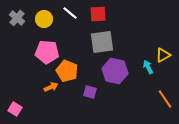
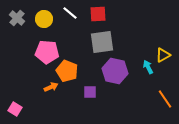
purple square: rotated 16 degrees counterclockwise
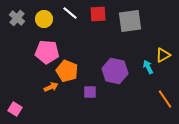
gray square: moved 28 px right, 21 px up
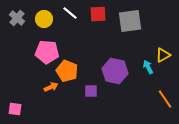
purple square: moved 1 px right, 1 px up
pink square: rotated 24 degrees counterclockwise
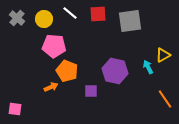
pink pentagon: moved 7 px right, 6 px up
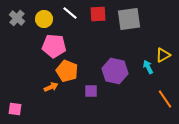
gray square: moved 1 px left, 2 px up
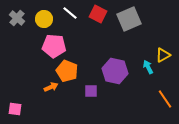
red square: rotated 30 degrees clockwise
gray square: rotated 15 degrees counterclockwise
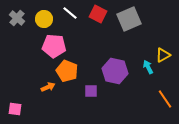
orange arrow: moved 3 px left
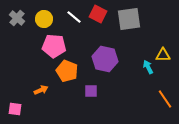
white line: moved 4 px right, 4 px down
gray square: rotated 15 degrees clockwise
yellow triangle: rotated 28 degrees clockwise
purple hexagon: moved 10 px left, 12 px up
orange arrow: moved 7 px left, 3 px down
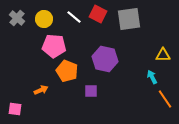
cyan arrow: moved 4 px right, 10 px down
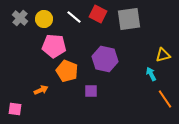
gray cross: moved 3 px right
yellow triangle: rotated 14 degrees counterclockwise
cyan arrow: moved 1 px left, 3 px up
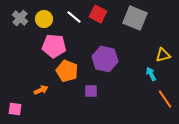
gray square: moved 6 px right, 1 px up; rotated 30 degrees clockwise
